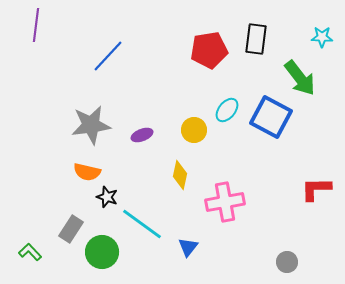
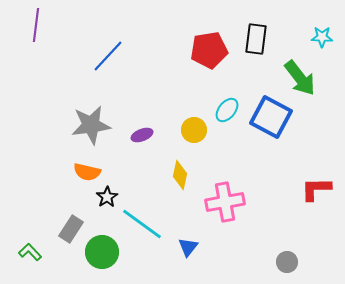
black star: rotated 20 degrees clockwise
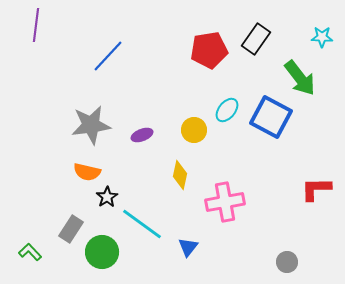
black rectangle: rotated 28 degrees clockwise
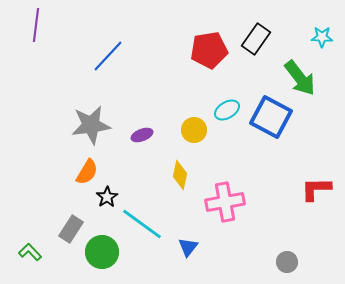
cyan ellipse: rotated 20 degrees clockwise
orange semicircle: rotated 72 degrees counterclockwise
